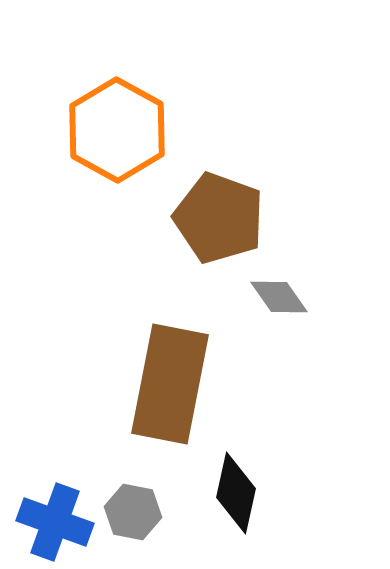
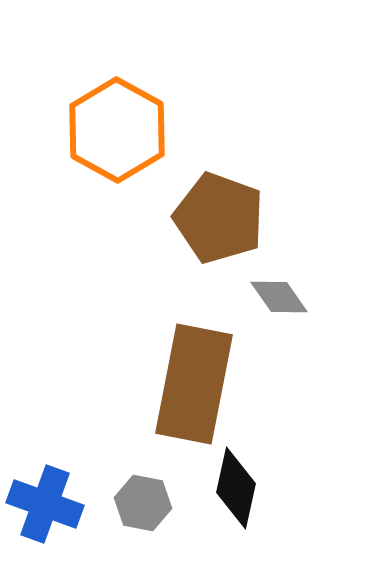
brown rectangle: moved 24 px right
black diamond: moved 5 px up
gray hexagon: moved 10 px right, 9 px up
blue cross: moved 10 px left, 18 px up
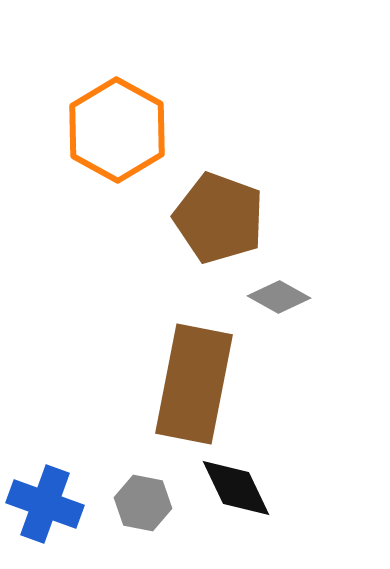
gray diamond: rotated 26 degrees counterclockwise
black diamond: rotated 38 degrees counterclockwise
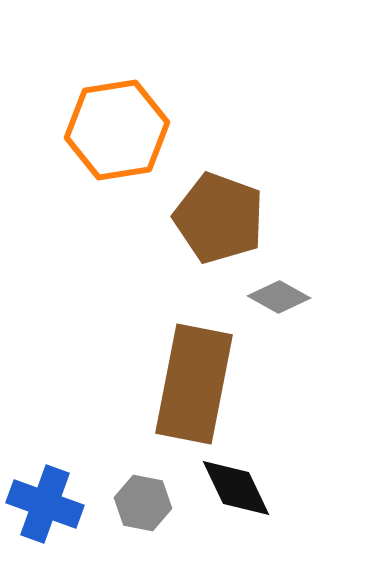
orange hexagon: rotated 22 degrees clockwise
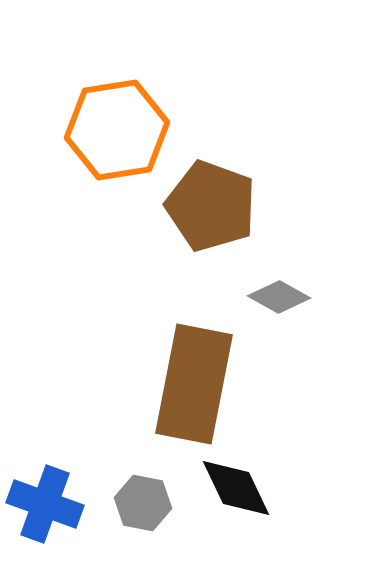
brown pentagon: moved 8 px left, 12 px up
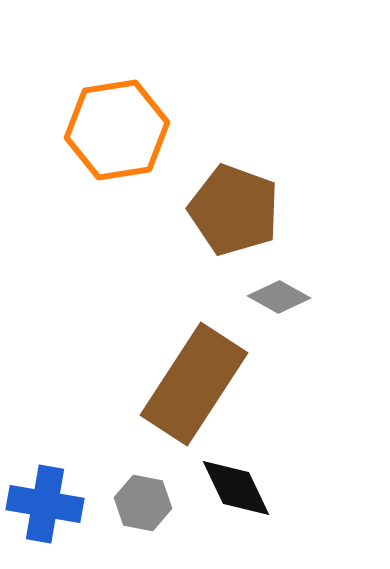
brown pentagon: moved 23 px right, 4 px down
brown rectangle: rotated 22 degrees clockwise
blue cross: rotated 10 degrees counterclockwise
